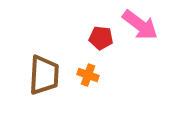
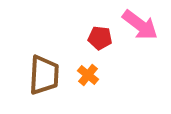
red pentagon: moved 1 px left
orange cross: rotated 20 degrees clockwise
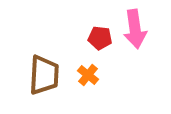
pink arrow: moved 5 px left, 4 px down; rotated 45 degrees clockwise
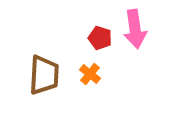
red pentagon: rotated 10 degrees clockwise
orange cross: moved 2 px right, 1 px up
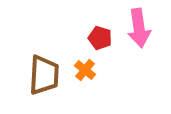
pink arrow: moved 4 px right, 1 px up
orange cross: moved 5 px left, 4 px up
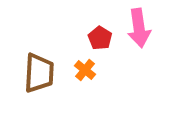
red pentagon: rotated 15 degrees clockwise
brown trapezoid: moved 5 px left, 2 px up
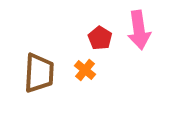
pink arrow: moved 2 px down
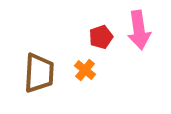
red pentagon: moved 1 px right, 1 px up; rotated 20 degrees clockwise
